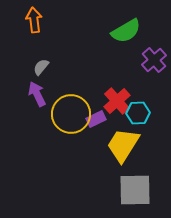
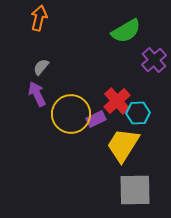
orange arrow: moved 5 px right, 2 px up; rotated 20 degrees clockwise
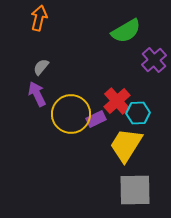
yellow trapezoid: moved 3 px right
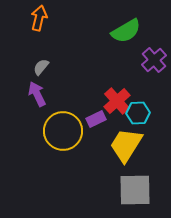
yellow circle: moved 8 px left, 17 px down
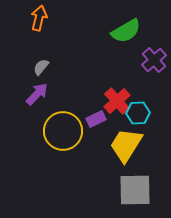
purple arrow: rotated 70 degrees clockwise
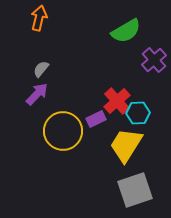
gray semicircle: moved 2 px down
gray square: rotated 18 degrees counterclockwise
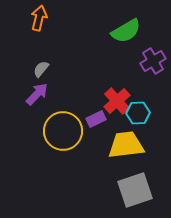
purple cross: moved 1 px left, 1 px down; rotated 10 degrees clockwise
yellow trapezoid: rotated 51 degrees clockwise
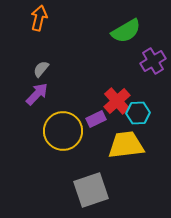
gray square: moved 44 px left
